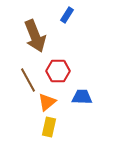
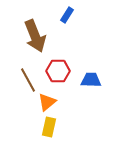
blue trapezoid: moved 9 px right, 17 px up
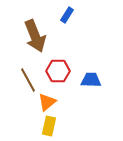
yellow rectangle: moved 1 px up
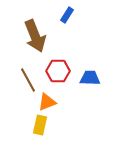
blue trapezoid: moved 1 px left, 2 px up
orange triangle: rotated 18 degrees clockwise
yellow rectangle: moved 9 px left, 1 px up
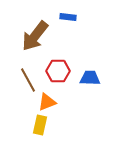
blue rectangle: moved 1 px right, 2 px down; rotated 63 degrees clockwise
brown arrow: rotated 60 degrees clockwise
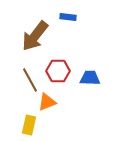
brown line: moved 2 px right
yellow rectangle: moved 11 px left
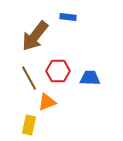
brown line: moved 1 px left, 2 px up
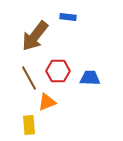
yellow rectangle: rotated 18 degrees counterclockwise
